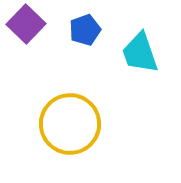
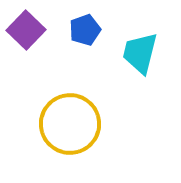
purple square: moved 6 px down
cyan trapezoid: rotated 33 degrees clockwise
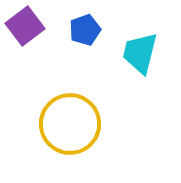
purple square: moved 1 px left, 4 px up; rotated 9 degrees clockwise
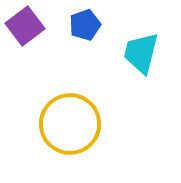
blue pentagon: moved 5 px up
cyan trapezoid: moved 1 px right
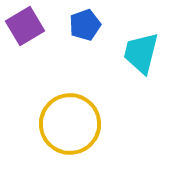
purple square: rotated 6 degrees clockwise
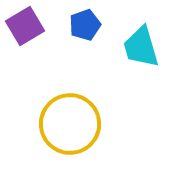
cyan trapezoid: moved 6 px up; rotated 30 degrees counterclockwise
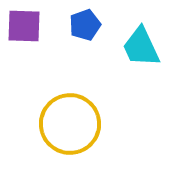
purple square: moved 1 px left; rotated 33 degrees clockwise
cyan trapezoid: rotated 9 degrees counterclockwise
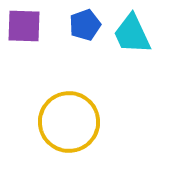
cyan trapezoid: moved 9 px left, 13 px up
yellow circle: moved 1 px left, 2 px up
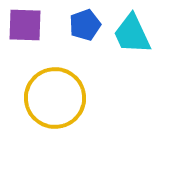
purple square: moved 1 px right, 1 px up
yellow circle: moved 14 px left, 24 px up
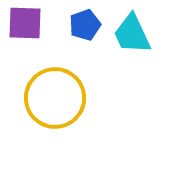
purple square: moved 2 px up
